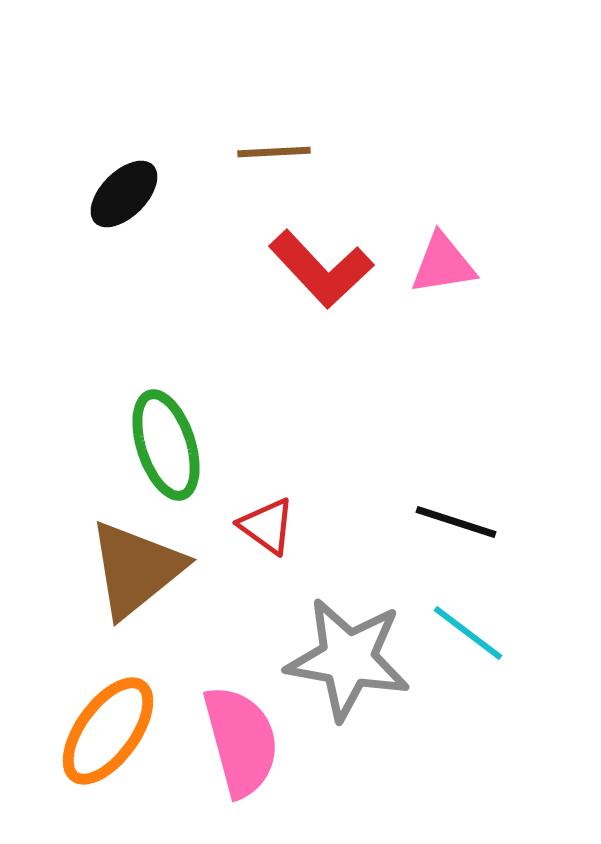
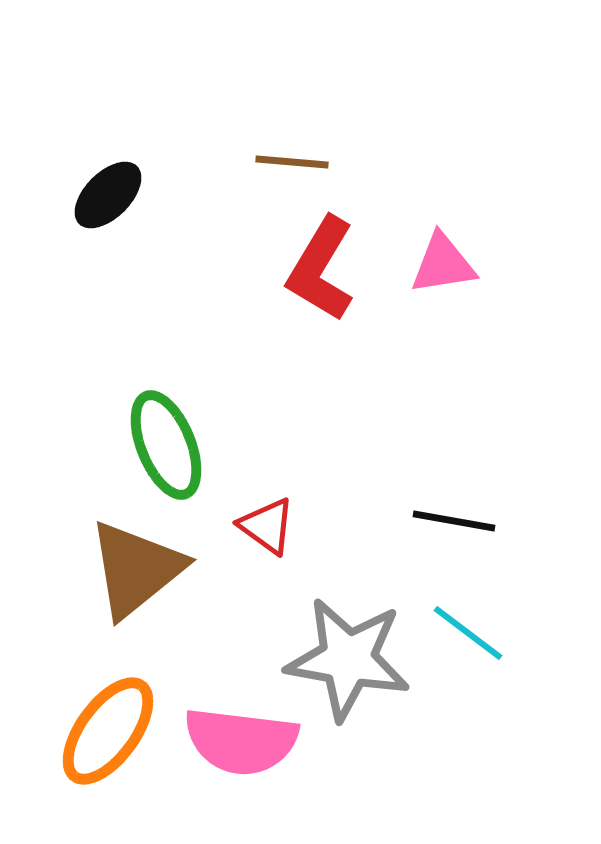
brown line: moved 18 px right, 10 px down; rotated 8 degrees clockwise
black ellipse: moved 16 px left, 1 px down
red L-shape: rotated 74 degrees clockwise
green ellipse: rotated 4 degrees counterclockwise
black line: moved 2 px left, 1 px up; rotated 8 degrees counterclockwise
pink semicircle: rotated 112 degrees clockwise
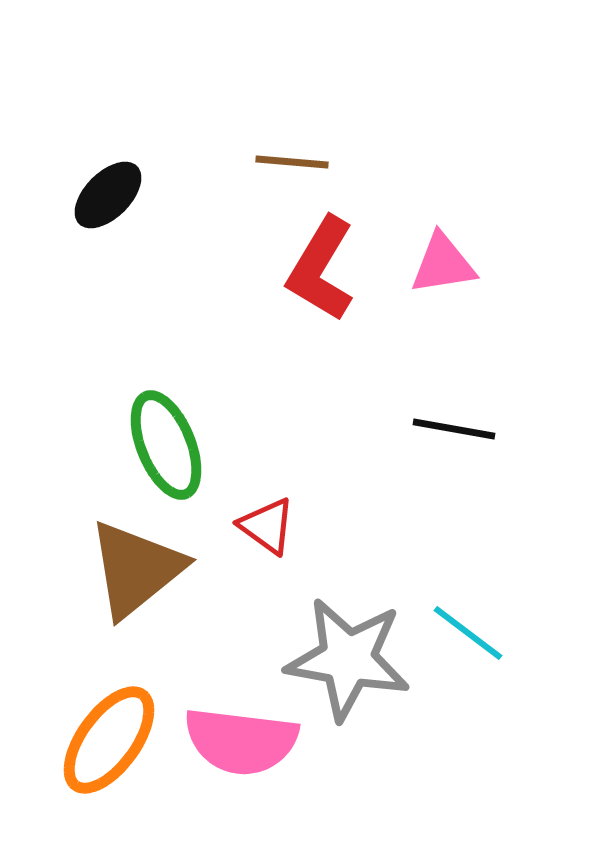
black line: moved 92 px up
orange ellipse: moved 1 px right, 9 px down
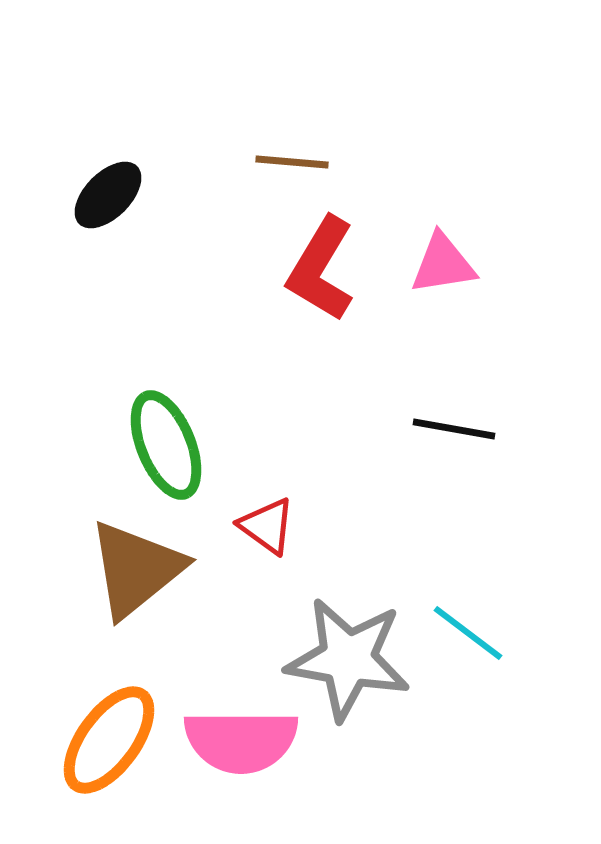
pink semicircle: rotated 7 degrees counterclockwise
